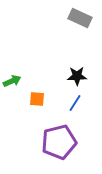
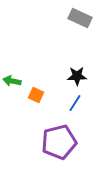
green arrow: rotated 144 degrees counterclockwise
orange square: moved 1 px left, 4 px up; rotated 21 degrees clockwise
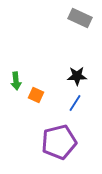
green arrow: moved 4 px right; rotated 108 degrees counterclockwise
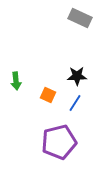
orange square: moved 12 px right
